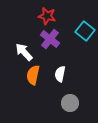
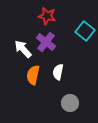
purple cross: moved 4 px left, 3 px down
white arrow: moved 1 px left, 3 px up
white semicircle: moved 2 px left, 2 px up
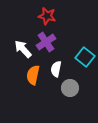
cyan square: moved 26 px down
purple cross: rotated 18 degrees clockwise
white semicircle: moved 2 px left, 3 px up
gray circle: moved 15 px up
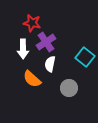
red star: moved 15 px left, 7 px down
white arrow: rotated 138 degrees counterclockwise
white semicircle: moved 6 px left, 5 px up
orange semicircle: moved 1 px left, 4 px down; rotated 60 degrees counterclockwise
gray circle: moved 1 px left
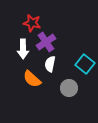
cyan square: moved 7 px down
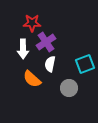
red star: rotated 12 degrees counterclockwise
cyan square: rotated 30 degrees clockwise
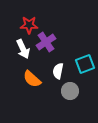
red star: moved 3 px left, 2 px down
white arrow: rotated 24 degrees counterclockwise
white semicircle: moved 8 px right, 7 px down
gray circle: moved 1 px right, 3 px down
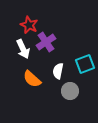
red star: rotated 24 degrees clockwise
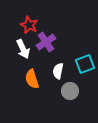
orange semicircle: rotated 30 degrees clockwise
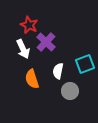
purple cross: rotated 12 degrees counterclockwise
